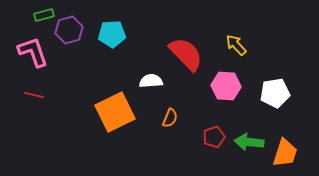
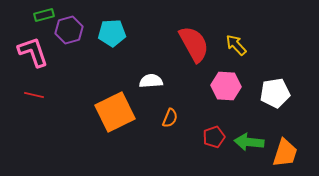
cyan pentagon: moved 1 px up
red semicircle: moved 8 px right, 10 px up; rotated 15 degrees clockwise
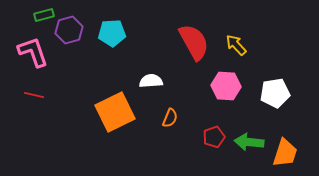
red semicircle: moved 2 px up
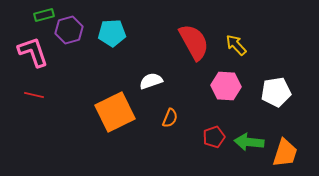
white semicircle: rotated 15 degrees counterclockwise
white pentagon: moved 1 px right, 1 px up
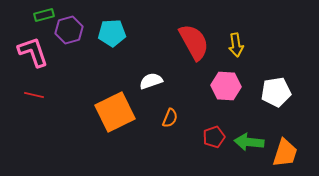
yellow arrow: rotated 145 degrees counterclockwise
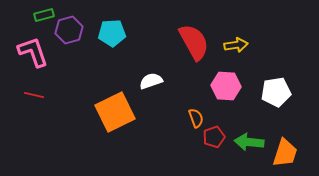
yellow arrow: rotated 90 degrees counterclockwise
orange semicircle: moved 26 px right; rotated 42 degrees counterclockwise
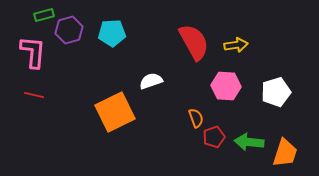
pink L-shape: rotated 24 degrees clockwise
white pentagon: rotated 8 degrees counterclockwise
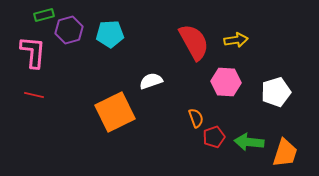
cyan pentagon: moved 2 px left, 1 px down
yellow arrow: moved 5 px up
pink hexagon: moved 4 px up
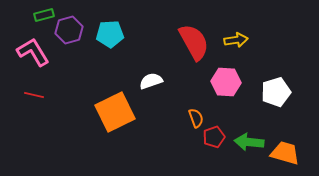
pink L-shape: rotated 36 degrees counterclockwise
orange trapezoid: rotated 92 degrees counterclockwise
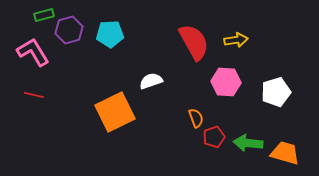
green arrow: moved 1 px left, 1 px down
